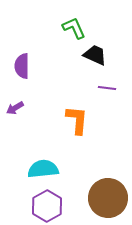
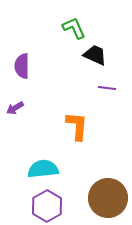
orange L-shape: moved 6 px down
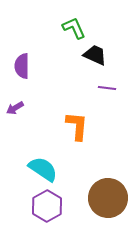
cyan semicircle: rotated 40 degrees clockwise
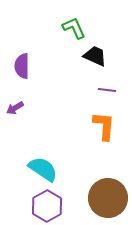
black trapezoid: moved 1 px down
purple line: moved 2 px down
orange L-shape: moved 27 px right
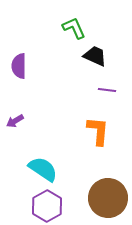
purple semicircle: moved 3 px left
purple arrow: moved 13 px down
orange L-shape: moved 6 px left, 5 px down
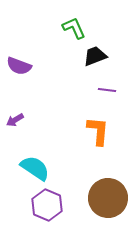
black trapezoid: rotated 45 degrees counterclockwise
purple semicircle: rotated 70 degrees counterclockwise
purple arrow: moved 1 px up
cyan semicircle: moved 8 px left, 1 px up
purple hexagon: moved 1 px up; rotated 8 degrees counterclockwise
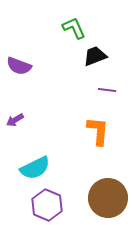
cyan semicircle: rotated 120 degrees clockwise
